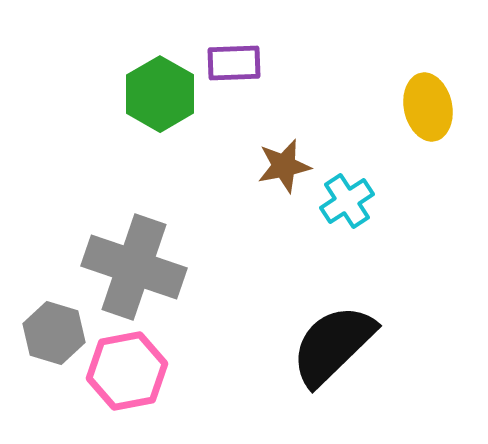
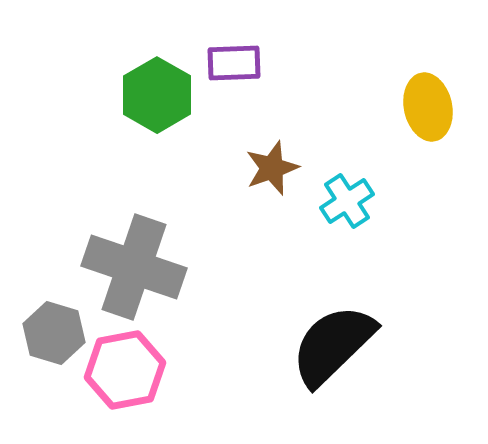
green hexagon: moved 3 px left, 1 px down
brown star: moved 12 px left, 2 px down; rotated 8 degrees counterclockwise
pink hexagon: moved 2 px left, 1 px up
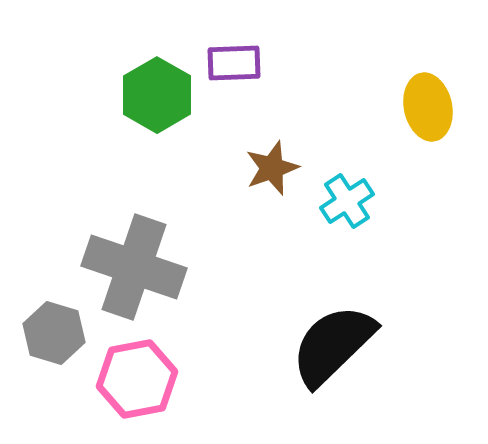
pink hexagon: moved 12 px right, 9 px down
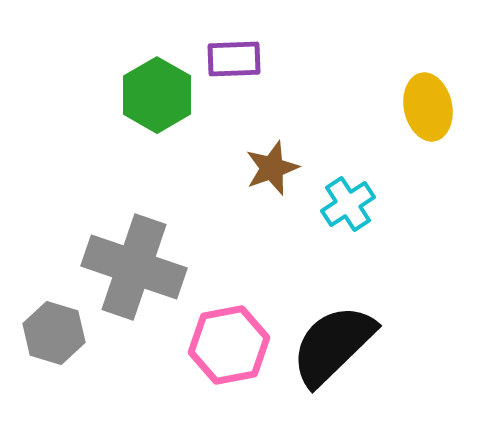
purple rectangle: moved 4 px up
cyan cross: moved 1 px right, 3 px down
pink hexagon: moved 92 px right, 34 px up
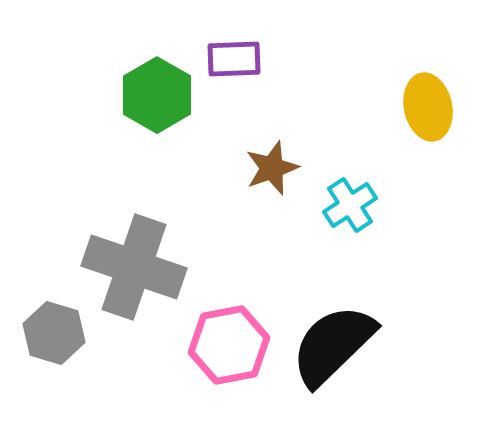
cyan cross: moved 2 px right, 1 px down
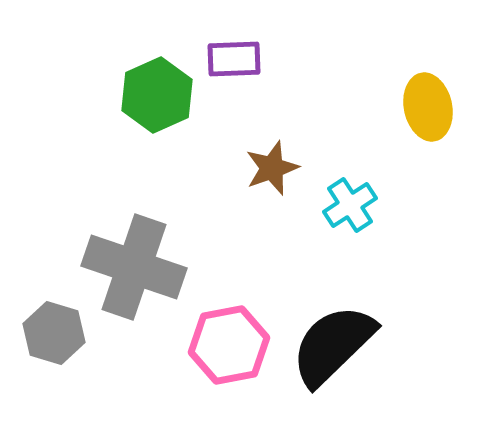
green hexagon: rotated 6 degrees clockwise
